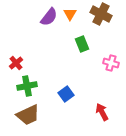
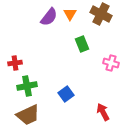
red cross: moved 1 px left; rotated 32 degrees clockwise
red arrow: moved 1 px right
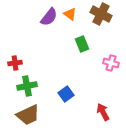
orange triangle: rotated 24 degrees counterclockwise
